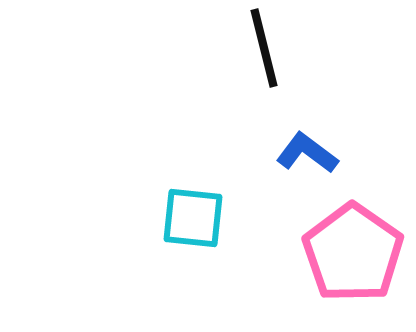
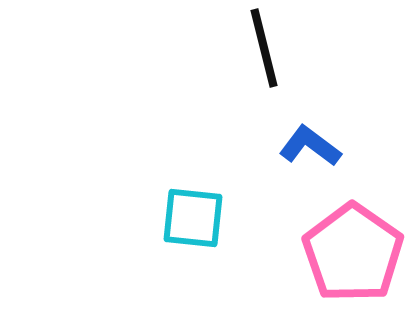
blue L-shape: moved 3 px right, 7 px up
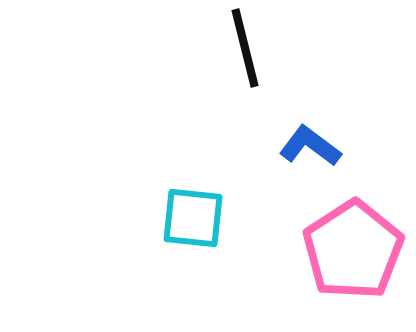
black line: moved 19 px left
pink pentagon: moved 3 px up; rotated 4 degrees clockwise
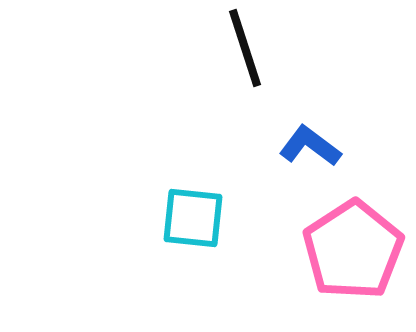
black line: rotated 4 degrees counterclockwise
